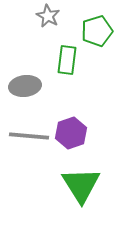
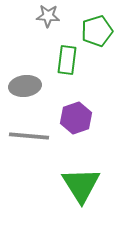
gray star: rotated 25 degrees counterclockwise
purple hexagon: moved 5 px right, 15 px up
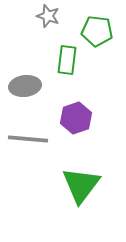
gray star: rotated 15 degrees clockwise
green pentagon: rotated 24 degrees clockwise
gray line: moved 1 px left, 3 px down
green triangle: rotated 9 degrees clockwise
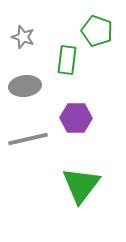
gray star: moved 25 px left, 21 px down
green pentagon: rotated 12 degrees clockwise
purple hexagon: rotated 20 degrees clockwise
gray line: rotated 18 degrees counterclockwise
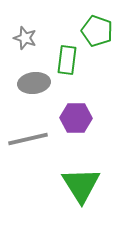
gray star: moved 2 px right, 1 px down
gray ellipse: moved 9 px right, 3 px up
green triangle: rotated 9 degrees counterclockwise
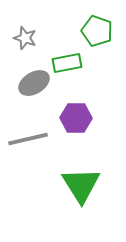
green rectangle: moved 3 px down; rotated 72 degrees clockwise
gray ellipse: rotated 24 degrees counterclockwise
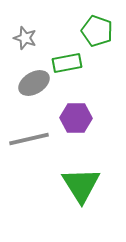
gray line: moved 1 px right
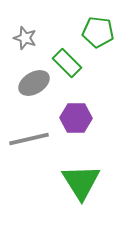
green pentagon: moved 1 px right, 1 px down; rotated 12 degrees counterclockwise
green rectangle: rotated 56 degrees clockwise
green triangle: moved 3 px up
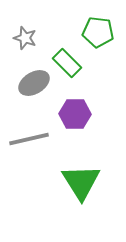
purple hexagon: moved 1 px left, 4 px up
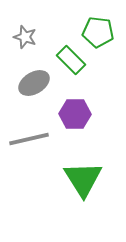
gray star: moved 1 px up
green rectangle: moved 4 px right, 3 px up
green triangle: moved 2 px right, 3 px up
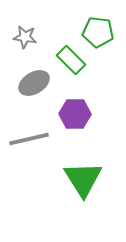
gray star: rotated 10 degrees counterclockwise
